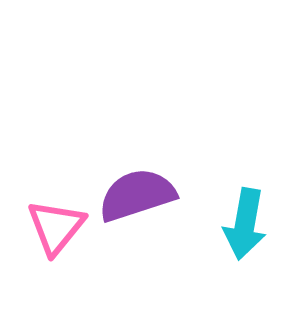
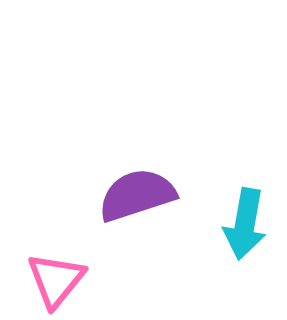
pink triangle: moved 53 px down
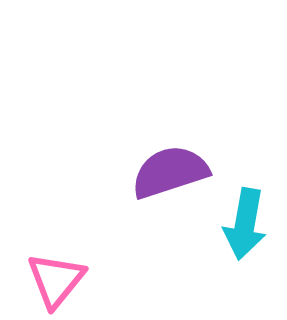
purple semicircle: moved 33 px right, 23 px up
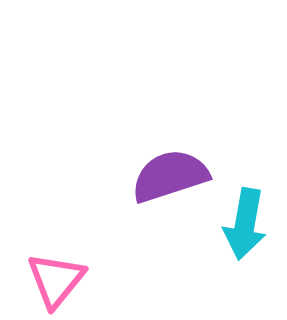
purple semicircle: moved 4 px down
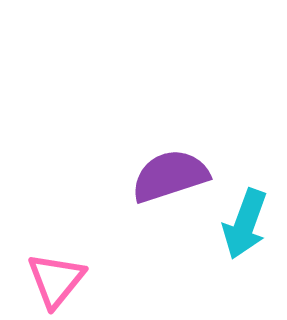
cyan arrow: rotated 10 degrees clockwise
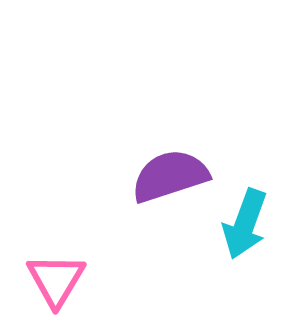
pink triangle: rotated 8 degrees counterclockwise
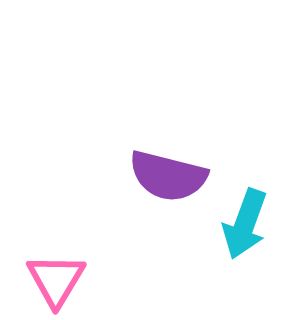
purple semicircle: moved 2 px left; rotated 148 degrees counterclockwise
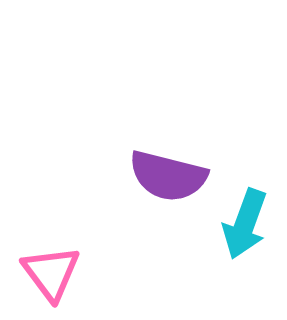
pink triangle: moved 5 px left, 7 px up; rotated 8 degrees counterclockwise
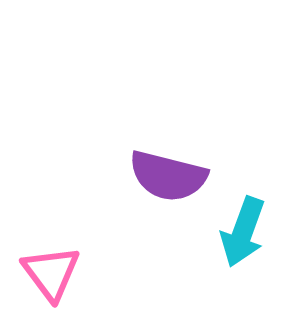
cyan arrow: moved 2 px left, 8 px down
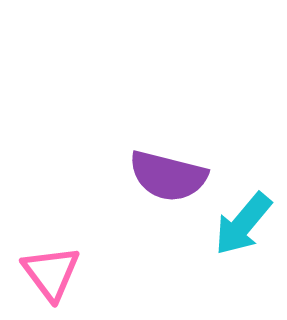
cyan arrow: moved 8 px up; rotated 20 degrees clockwise
